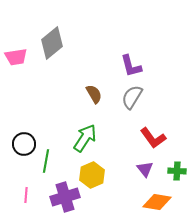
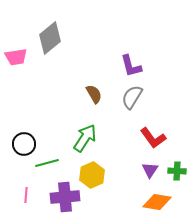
gray diamond: moved 2 px left, 5 px up
green line: moved 1 px right, 2 px down; rotated 65 degrees clockwise
purple triangle: moved 5 px right, 1 px down; rotated 12 degrees clockwise
purple cross: rotated 12 degrees clockwise
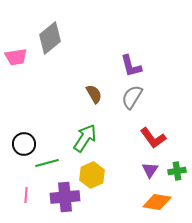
green cross: rotated 12 degrees counterclockwise
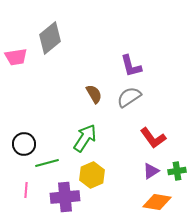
gray semicircle: moved 3 px left; rotated 25 degrees clockwise
purple triangle: moved 1 px right, 1 px down; rotated 24 degrees clockwise
pink line: moved 5 px up
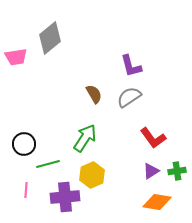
green line: moved 1 px right, 1 px down
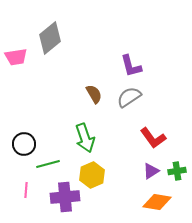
green arrow: rotated 128 degrees clockwise
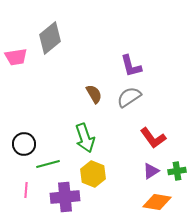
yellow hexagon: moved 1 px right, 1 px up; rotated 15 degrees counterclockwise
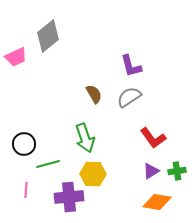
gray diamond: moved 2 px left, 2 px up
pink trapezoid: rotated 15 degrees counterclockwise
yellow hexagon: rotated 20 degrees counterclockwise
purple cross: moved 4 px right
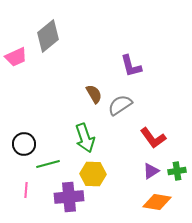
gray semicircle: moved 9 px left, 8 px down
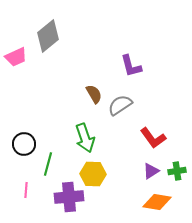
green line: rotated 60 degrees counterclockwise
